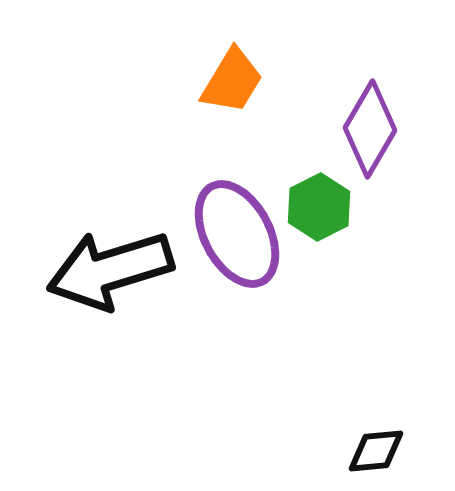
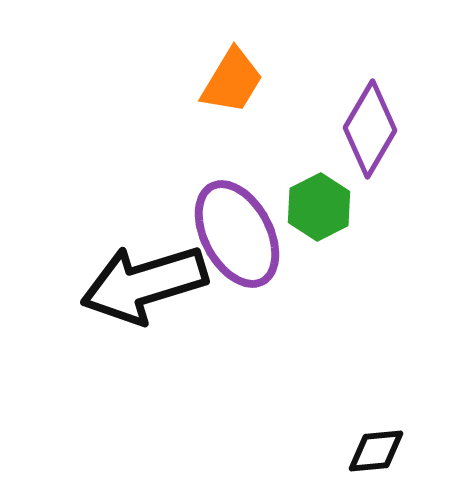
black arrow: moved 34 px right, 14 px down
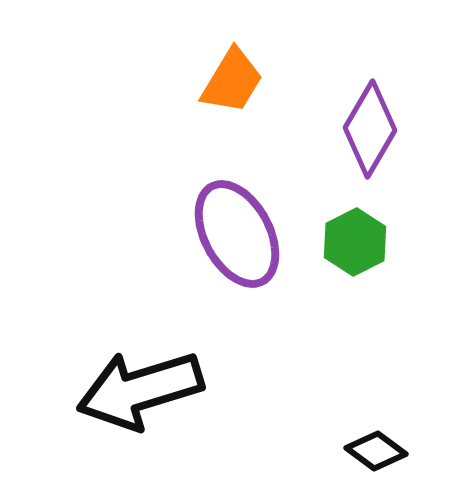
green hexagon: moved 36 px right, 35 px down
black arrow: moved 4 px left, 106 px down
black diamond: rotated 42 degrees clockwise
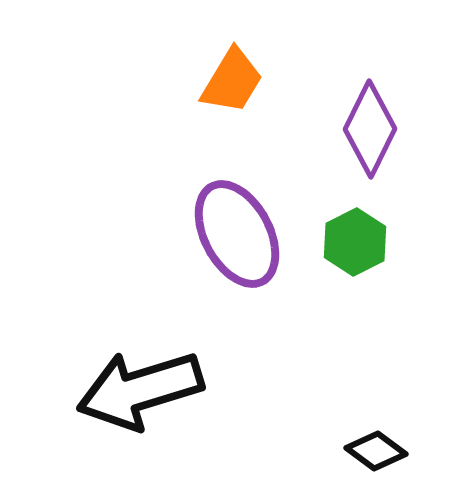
purple diamond: rotated 4 degrees counterclockwise
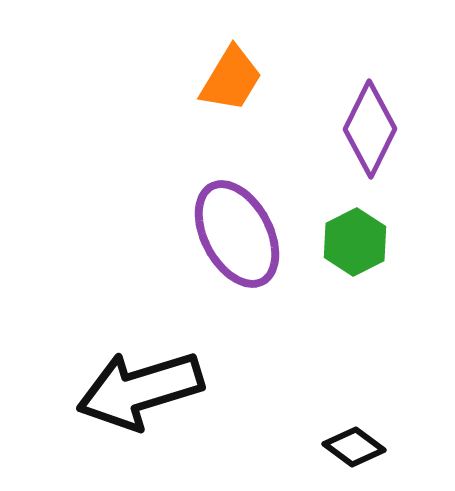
orange trapezoid: moved 1 px left, 2 px up
black diamond: moved 22 px left, 4 px up
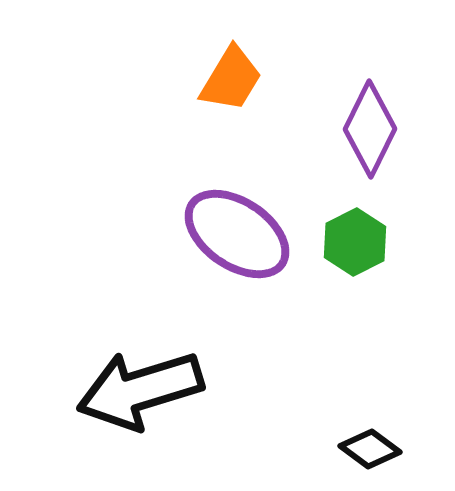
purple ellipse: rotated 28 degrees counterclockwise
black diamond: moved 16 px right, 2 px down
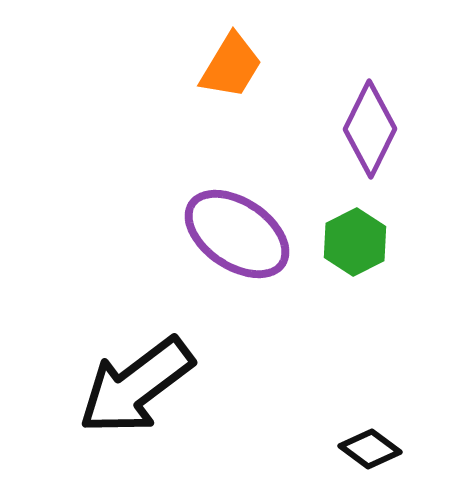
orange trapezoid: moved 13 px up
black arrow: moved 4 px left, 4 px up; rotated 20 degrees counterclockwise
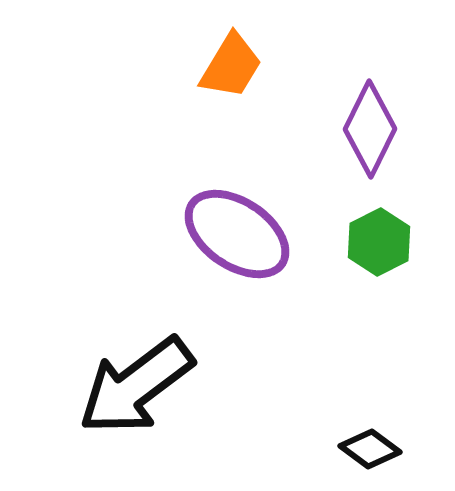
green hexagon: moved 24 px right
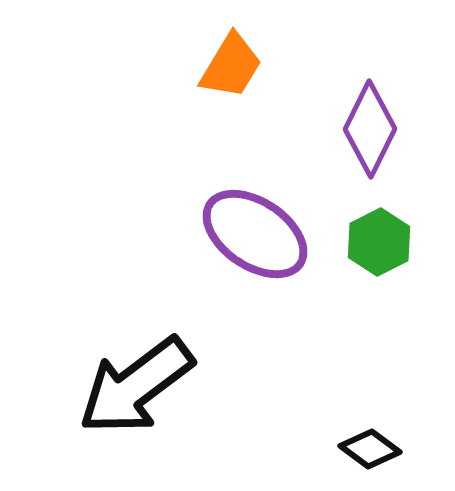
purple ellipse: moved 18 px right
